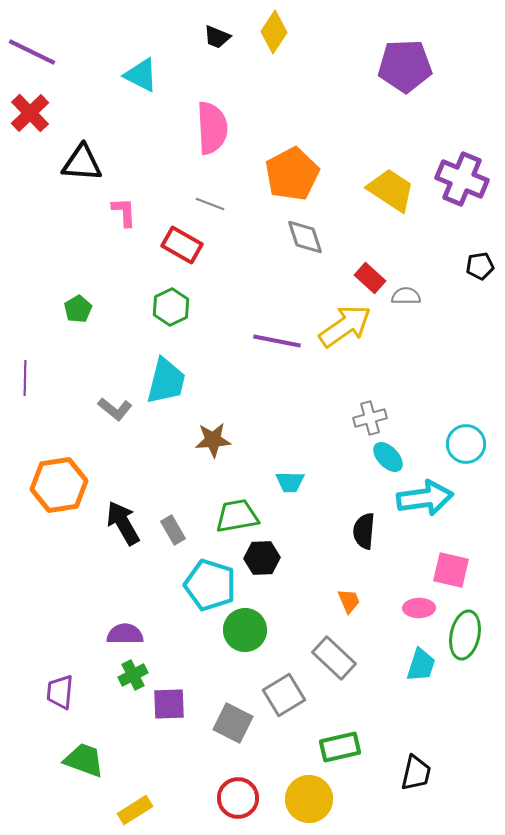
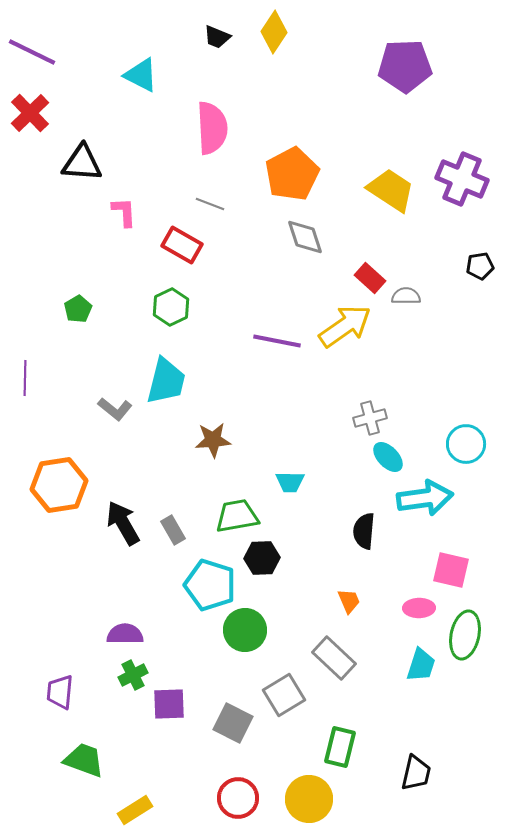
green rectangle at (340, 747): rotated 63 degrees counterclockwise
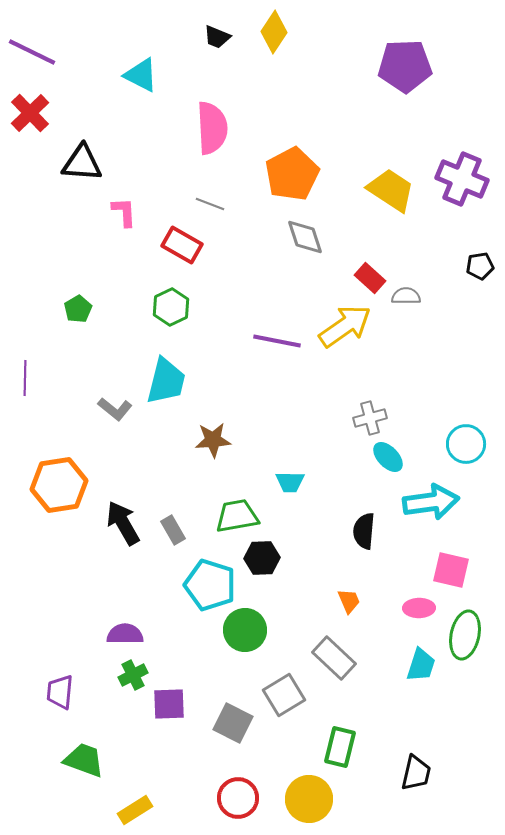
cyan arrow at (425, 498): moved 6 px right, 4 px down
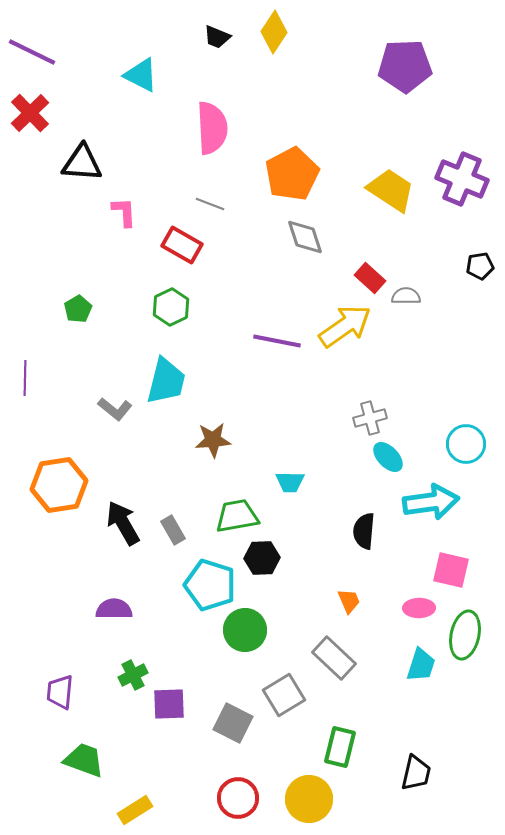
purple semicircle at (125, 634): moved 11 px left, 25 px up
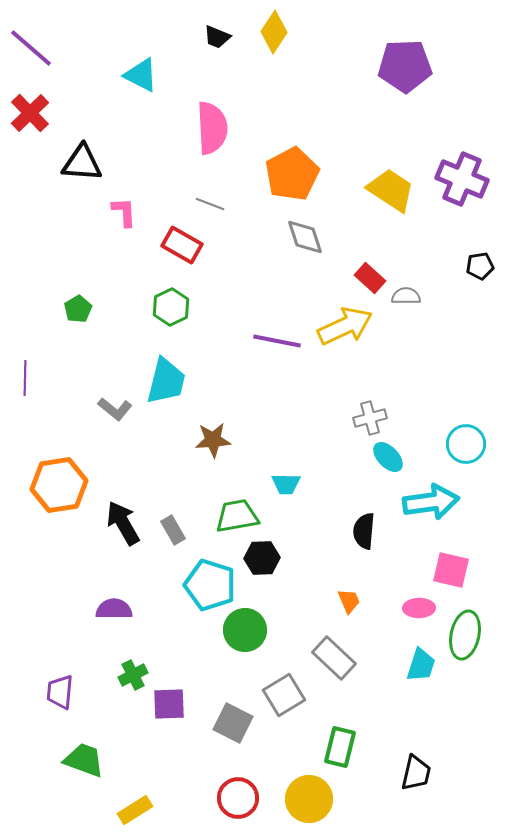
purple line at (32, 52): moved 1 px left, 4 px up; rotated 15 degrees clockwise
yellow arrow at (345, 326): rotated 10 degrees clockwise
cyan trapezoid at (290, 482): moved 4 px left, 2 px down
